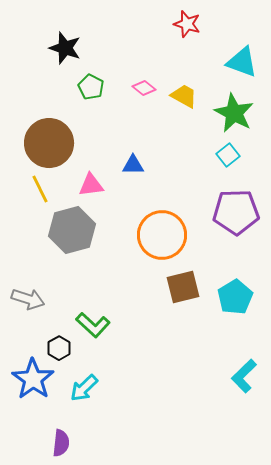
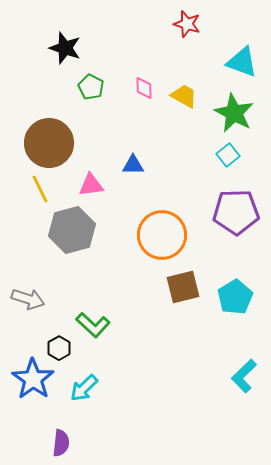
pink diamond: rotated 50 degrees clockwise
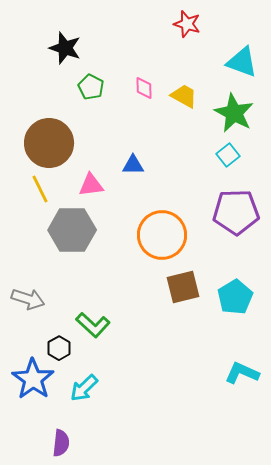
gray hexagon: rotated 15 degrees clockwise
cyan L-shape: moved 2 px left, 3 px up; rotated 68 degrees clockwise
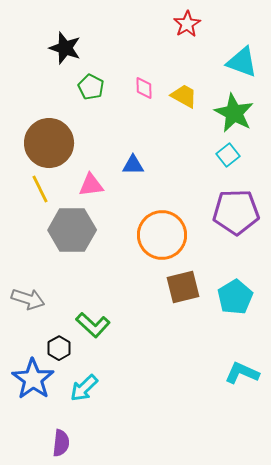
red star: rotated 24 degrees clockwise
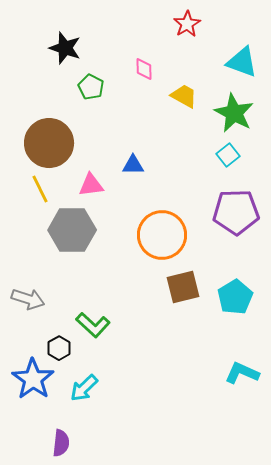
pink diamond: moved 19 px up
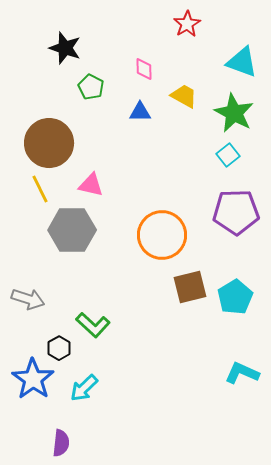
blue triangle: moved 7 px right, 53 px up
pink triangle: rotated 20 degrees clockwise
brown square: moved 7 px right
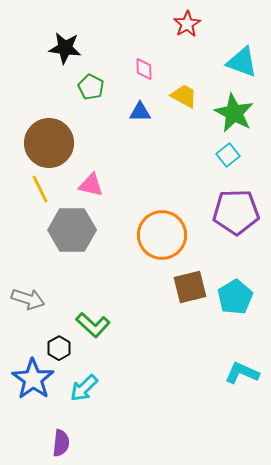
black star: rotated 12 degrees counterclockwise
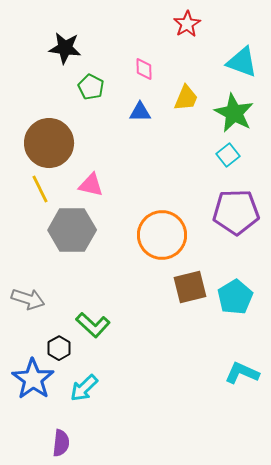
yellow trapezoid: moved 2 px right, 2 px down; rotated 84 degrees clockwise
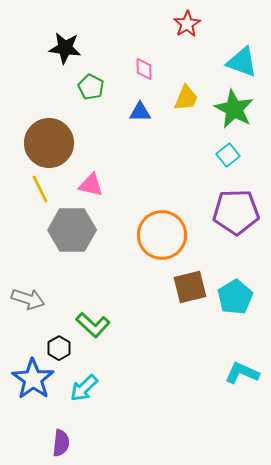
green star: moved 4 px up
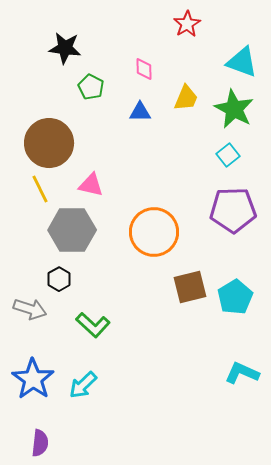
purple pentagon: moved 3 px left, 2 px up
orange circle: moved 8 px left, 3 px up
gray arrow: moved 2 px right, 10 px down
black hexagon: moved 69 px up
cyan arrow: moved 1 px left, 3 px up
purple semicircle: moved 21 px left
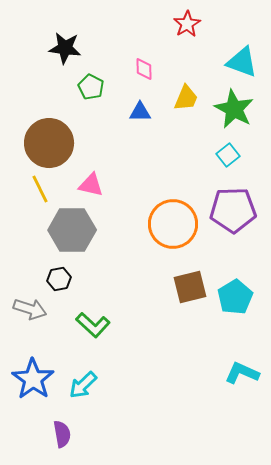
orange circle: moved 19 px right, 8 px up
black hexagon: rotated 20 degrees clockwise
purple semicircle: moved 22 px right, 9 px up; rotated 16 degrees counterclockwise
